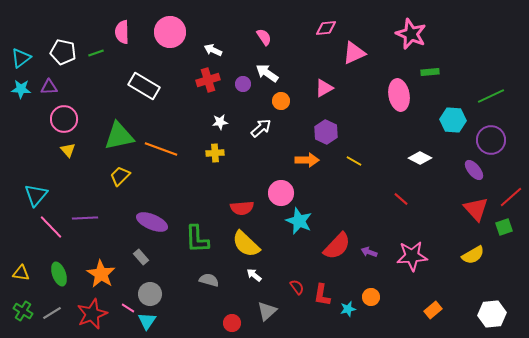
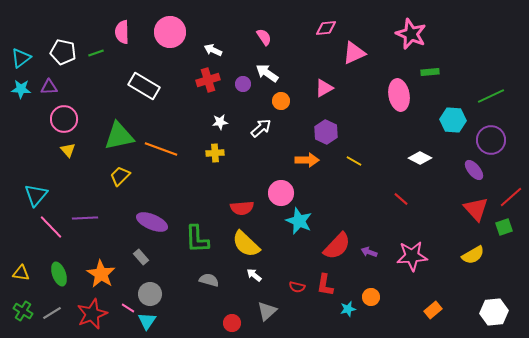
red semicircle at (297, 287): rotated 140 degrees clockwise
red L-shape at (322, 295): moved 3 px right, 10 px up
white hexagon at (492, 314): moved 2 px right, 2 px up
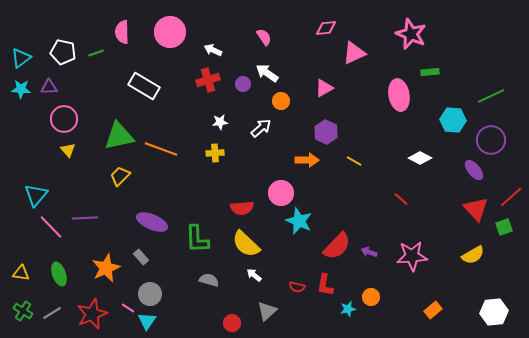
orange star at (101, 274): moved 5 px right, 6 px up; rotated 16 degrees clockwise
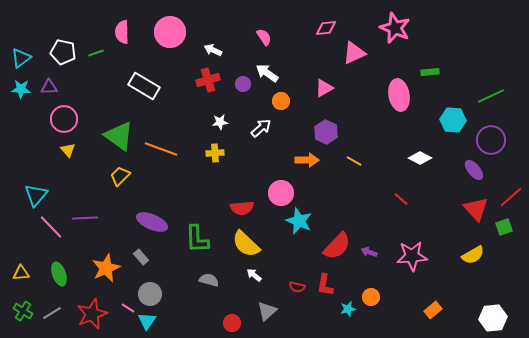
pink star at (411, 34): moved 16 px left, 6 px up
green triangle at (119, 136): rotated 48 degrees clockwise
yellow triangle at (21, 273): rotated 12 degrees counterclockwise
white hexagon at (494, 312): moved 1 px left, 6 px down
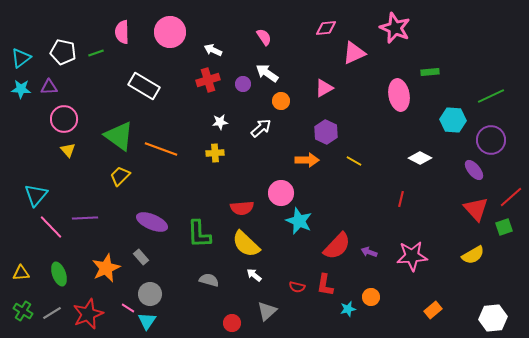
red line at (401, 199): rotated 63 degrees clockwise
green L-shape at (197, 239): moved 2 px right, 5 px up
red star at (92, 314): moved 4 px left
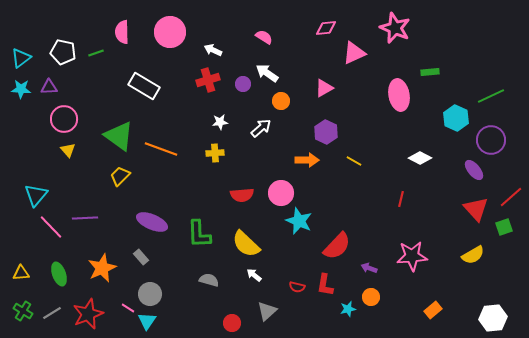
pink semicircle at (264, 37): rotated 24 degrees counterclockwise
cyan hexagon at (453, 120): moved 3 px right, 2 px up; rotated 20 degrees clockwise
red semicircle at (242, 208): moved 13 px up
purple arrow at (369, 252): moved 16 px down
orange star at (106, 268): moved 4 px left
